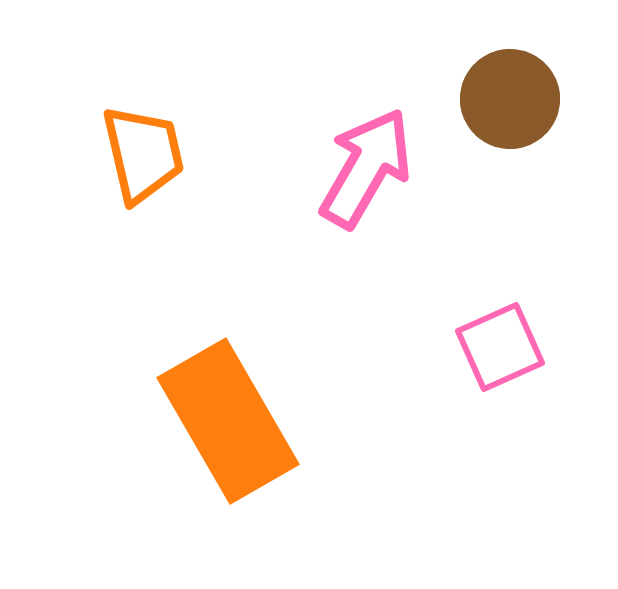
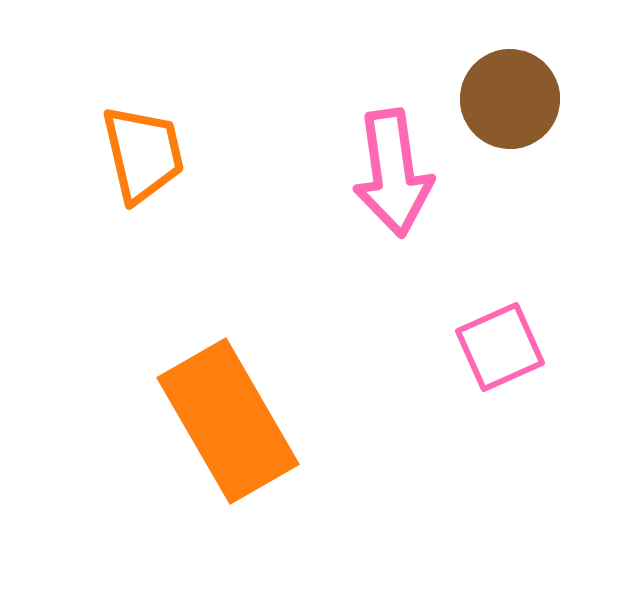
pink arrow: moved 27 px right, 5 px down; rotated 142 degrees clockwise
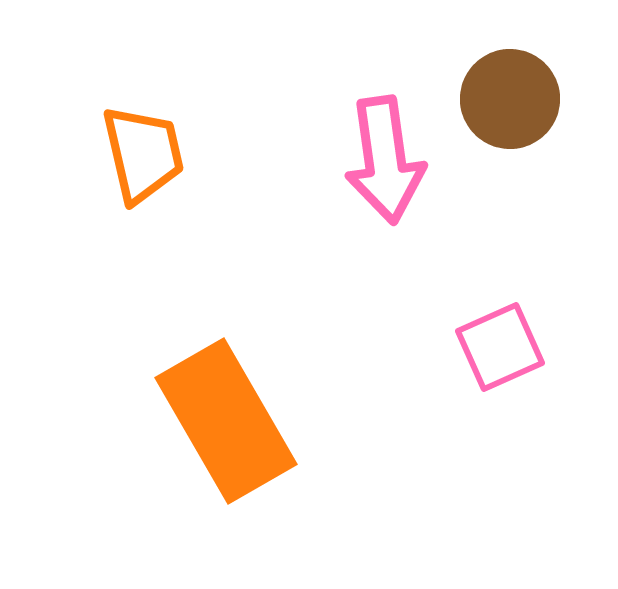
pink arrow: moved 8 px left, 13 px up
orange rectangle: moved 2 px left
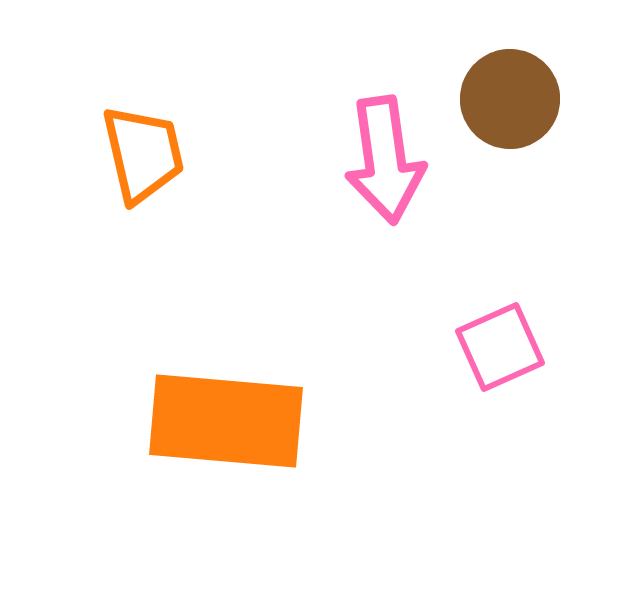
orange rectangle: rotated 55 degrees counterclockwise
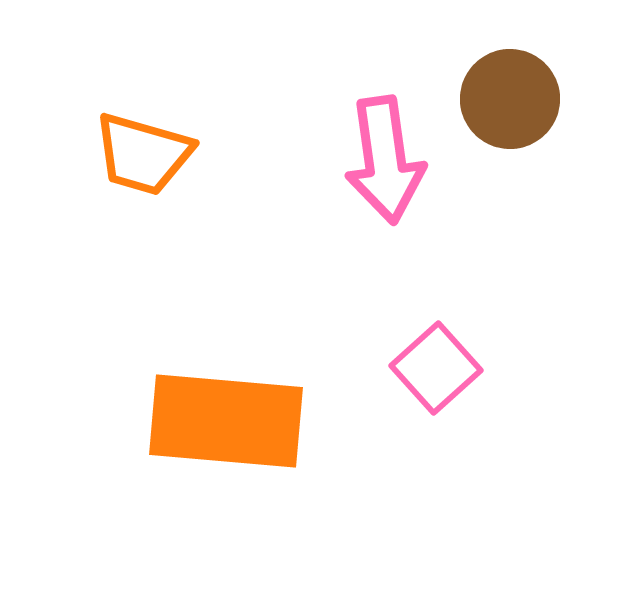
orange trapezoid: rotated 119 degrees clockwise
pink square: moved 64 px left, 21 px down; rotated 18 degrees counterclockwise
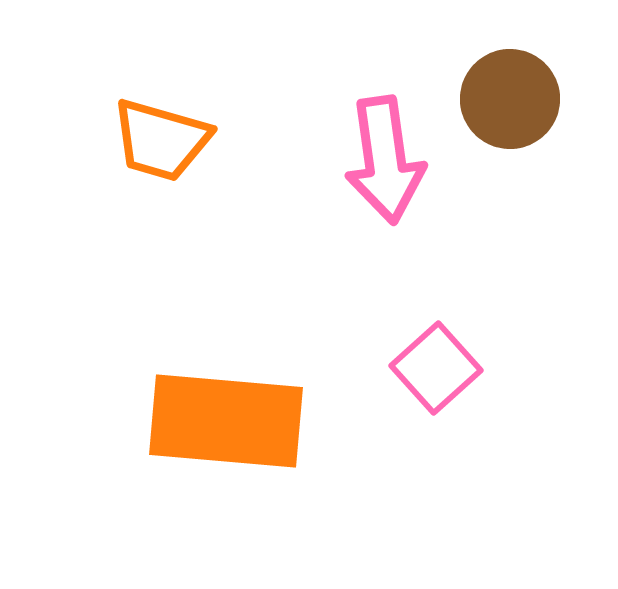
orange trapezoid: moved 18 px right, 14 px up
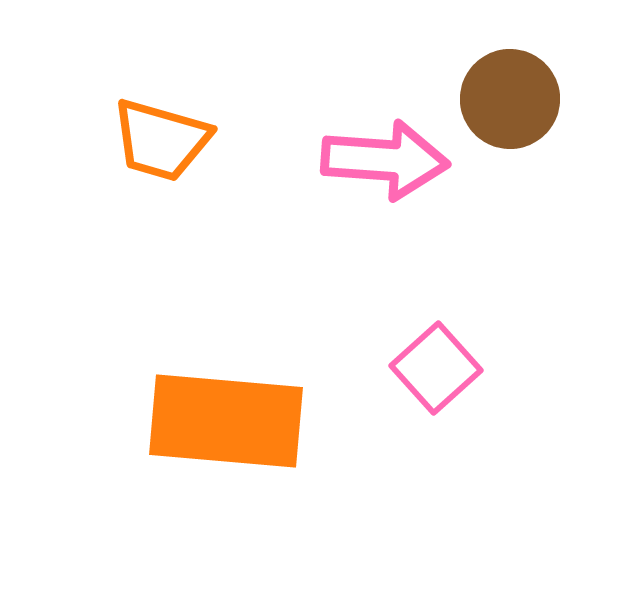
pink arrow: rotated 78 degrees counterclockwise
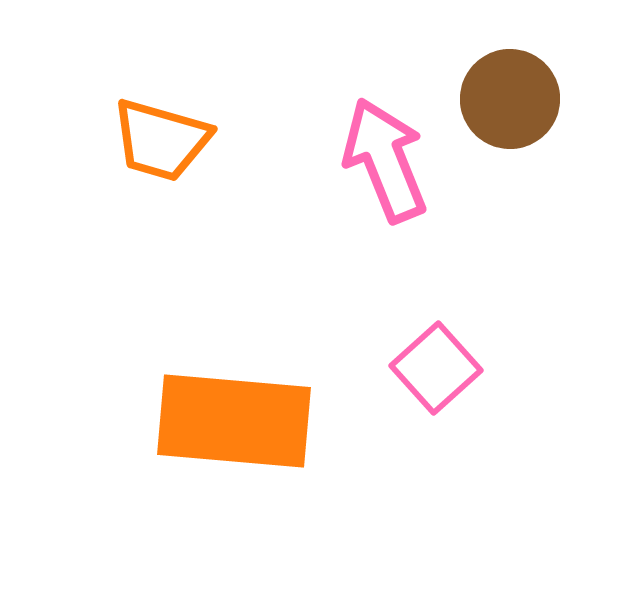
pink arrow: rotated 116 degrees counterclockwise
orange rectangle: moved 8 px right
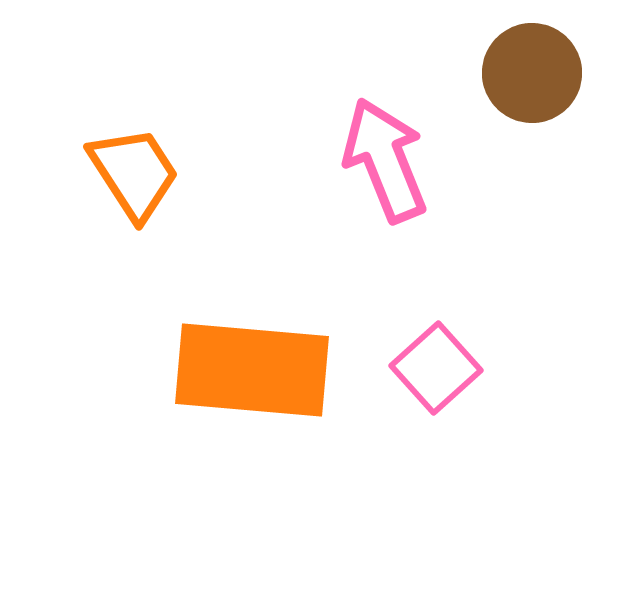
brown circle: moved 22 px right, 26 px up
orange trapezoid: moved 27 px left, 33 px down; rotated 139 degrees counterclockwise
orange rectangle: moved 18 px right, 51 px up
